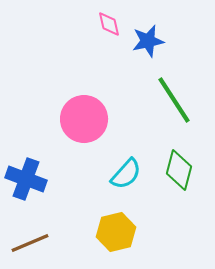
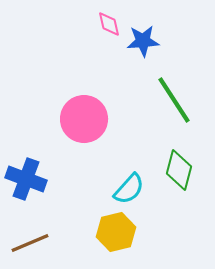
blue star: moved 5 px left; rotated 8 degrees clockwise
cyan semicircle: moved 3 px right, 15 px down
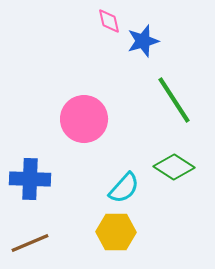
pink diamond: moved 3 px up
blue star: rotated 12 degrees counterclockwise
green diamond: moved 5 px left, 3 px up; rotated 72 degrees counterclockwise
blue cross: moved 4 px right; rotated 18 degrees counterclockwise
cyan semicircle: moved 5 px left, 1 px up
yellow hexagon: rotated 15 degrees clockwise
